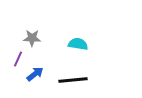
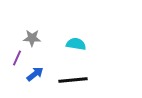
cyan semicircle: moved 2 px left
purple line: moved 1 px left, 1 px up
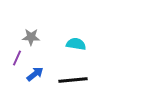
gray star: moved 1 px left, 1 px up
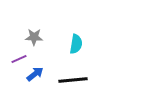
gray star: moved 3 px right
cyan semicircle: rotated 90 degrees clockwise
purple line: moved 2 px right, 1 px down; rotated 42 degrees clockwise
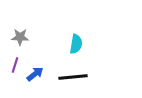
gray star: moved 14 px left
purple line: moved 4 px left, 6 px down; rotated 49 degrees counterclockwise
black line: moved 3 px up
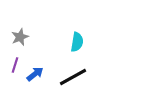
gray star: rotated 24 degrees counterclockwise
cyan semicircle: moved 1 px right, 2 px up
black line: rotated 24 degrees counterclockwise
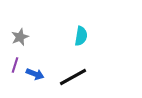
cyan semicircle: moved 4 px right, 6 px up
blue arrow: rotated 60 degrees clockwise
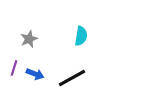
gray star: moved 9 px right, 2 px down
purple line: moved 1 px left, 3 px down
black line: moved 1 px left, 1 px down
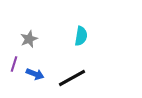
purple line: moved 4 px up
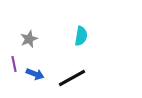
purple line: rotated 28 degrees counterclockwise
